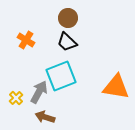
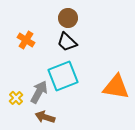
cyan square: moved 2 px right
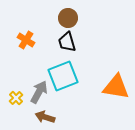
black trapezoid: rotated 30 degrees clockwise
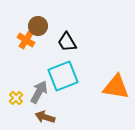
brown circle: moved 30 px left, 8 px down
black trapezoid: rotated 15 degrees counterclockwise
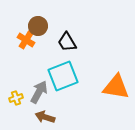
yellow cross: rotated 24 degrees clockwise
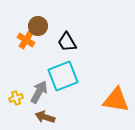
orange triangle: moved 13 px down
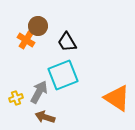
cyan square: moved 1 px up
orange triangle: moved 1 px right, 2 px up; rotated 24 degrees clockwise
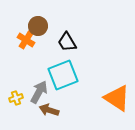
brown arrow: moved 4 px right, 7 px up
